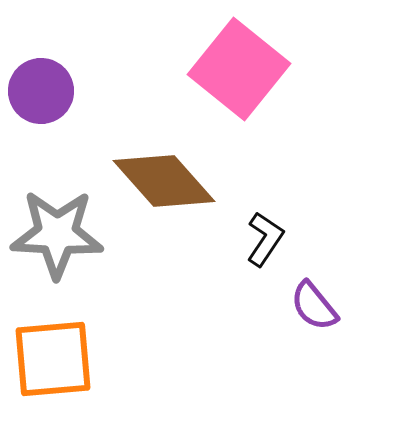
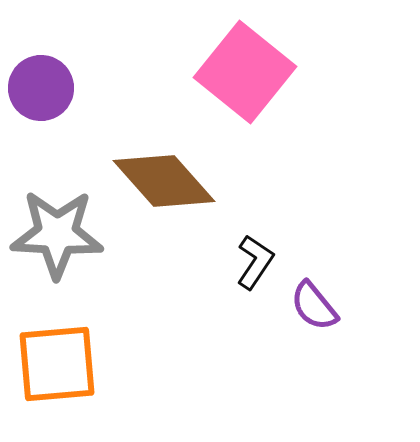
pink square: moved 6 px right, 3 px down
purple circle: moved 3 px up
black L-shape: moved 10 px left, 23 px down
orange square: moved 4 px right, 5 px down
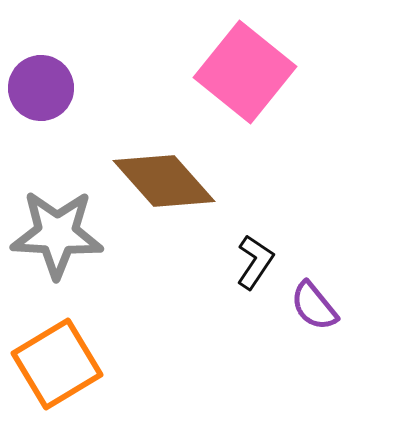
orange square: rotated 26 degrees counterclockwise
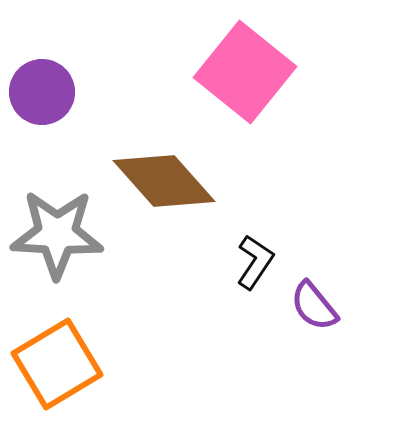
purple circle: moved 1 px right, 4 px down
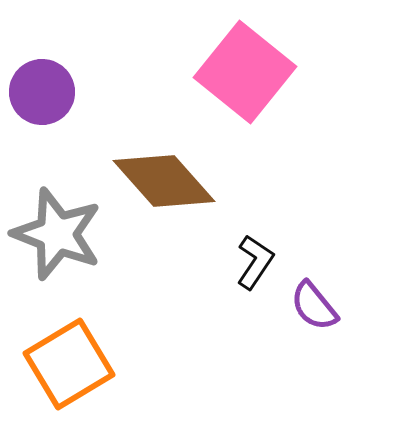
gray star: rotated 18 degrees clockwise
orange square: moved 12 px right
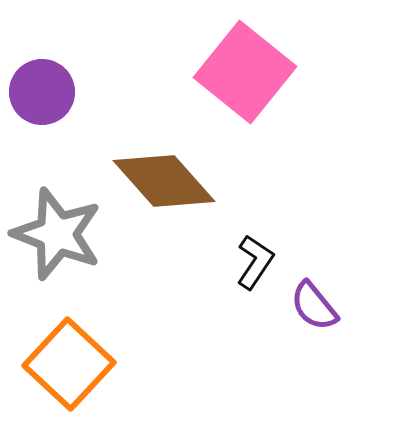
orange square: rotated 16 degrees counterclockwise
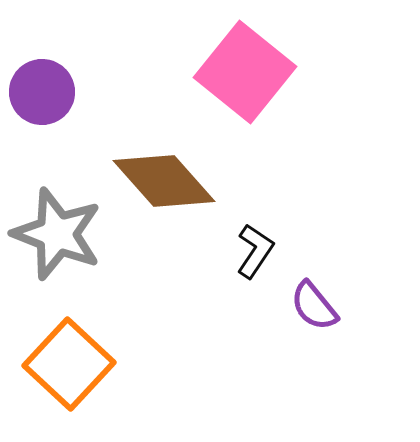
black L-shape: moved 11 px up
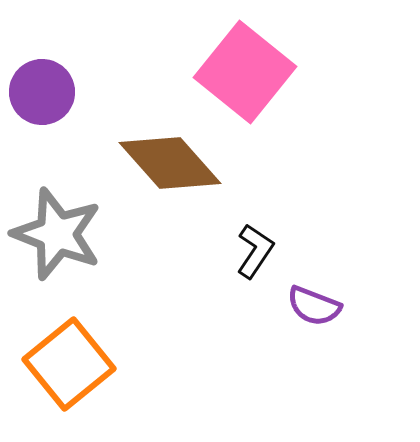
brown diamond: moved 6 px right, 18 px up
purple semicircle: rotated 30 degrees counterclockwise
orange square: rotated 8 degrees clockwise
